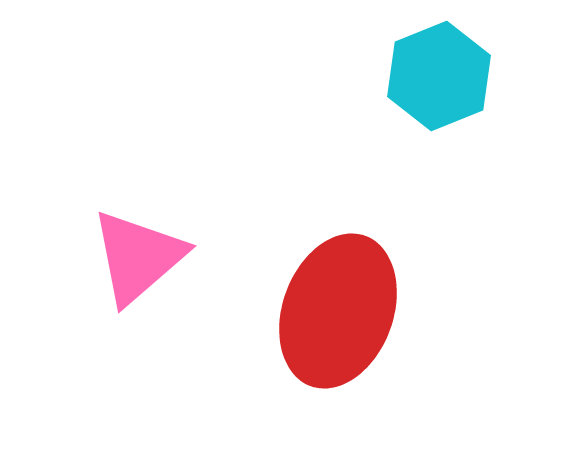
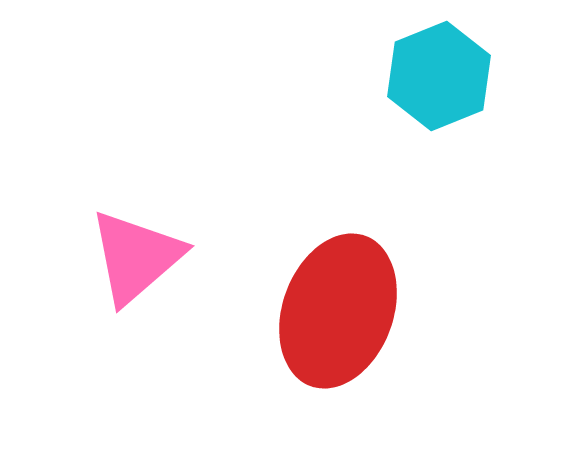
pink triangle: moved 2 px left
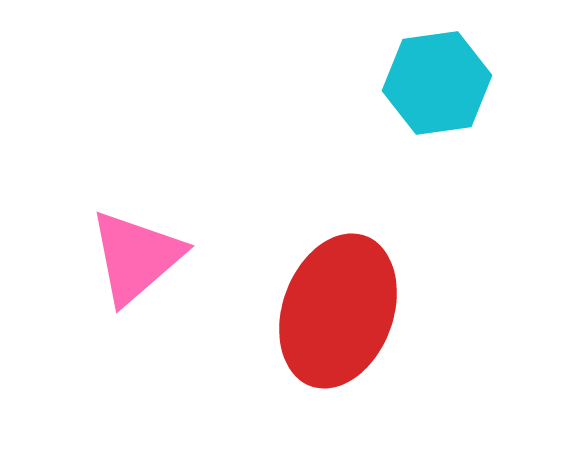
cyan hexagon: moved 2 px left, 7 px down; rotated 14 degrees clockwise
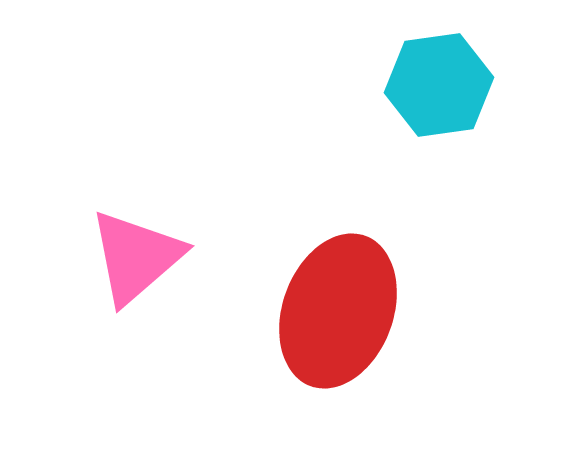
cyan hexagon: moved 2 px right, 2 px down
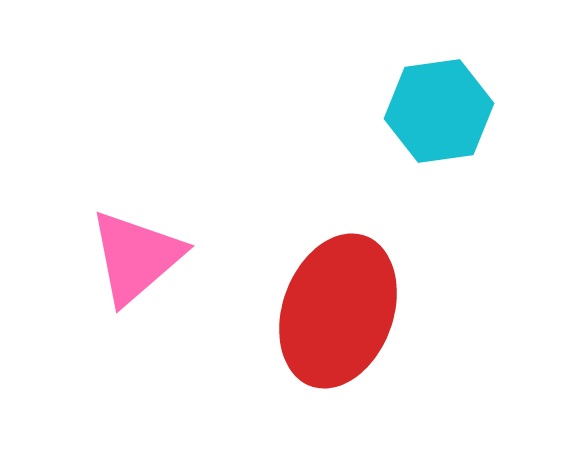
cyan hexagon: moved 26 px down
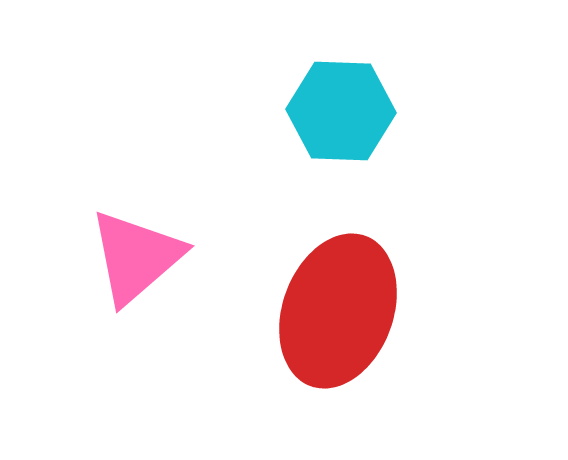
cyan hexagon: moved 98 px left; rotated 10 degrees clockwise
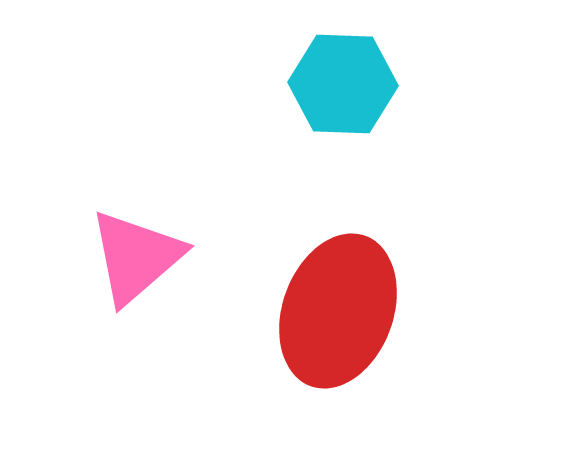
cyan hexagon: moved 2 px right, 27 px up
